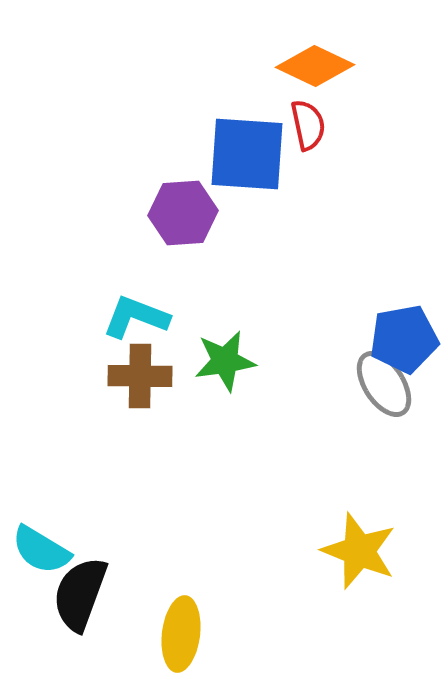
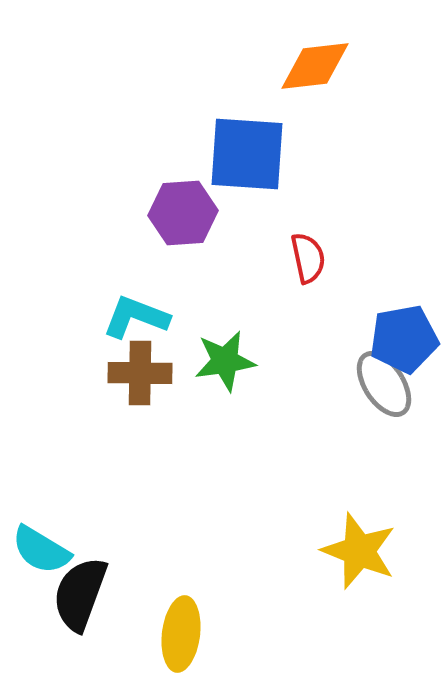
orange diamond: rotated 32 degrees counterclockwise
red semicircle: moved 133 px down
brown cross: moved 3 px up
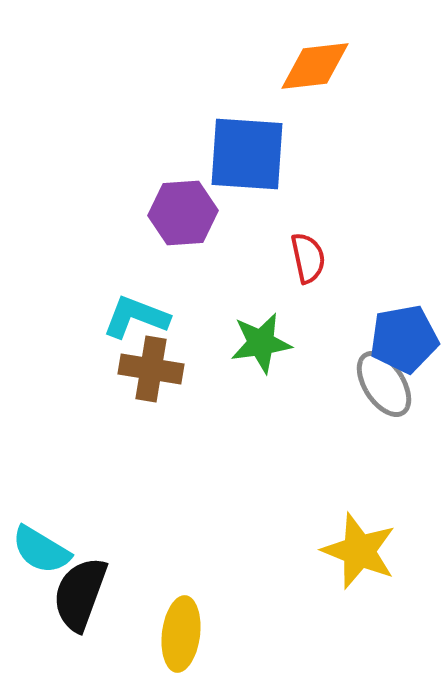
green star: moved 36 px right, 18 px up
brown cross: moved 11 px right, 4 px up; rotated 8 degrees clockwise
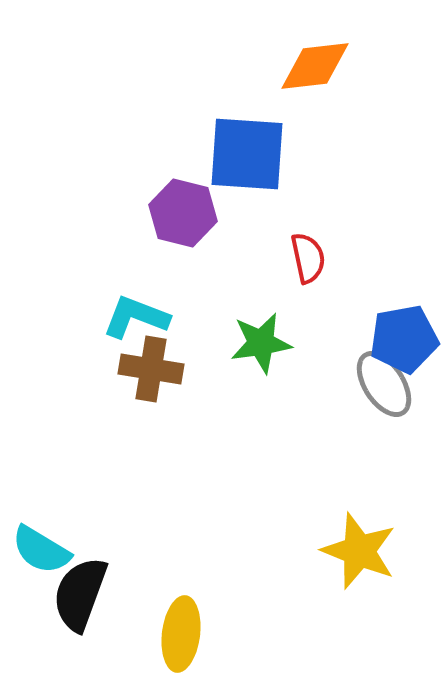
purple hexagon: rotated 18 degrees clockwise
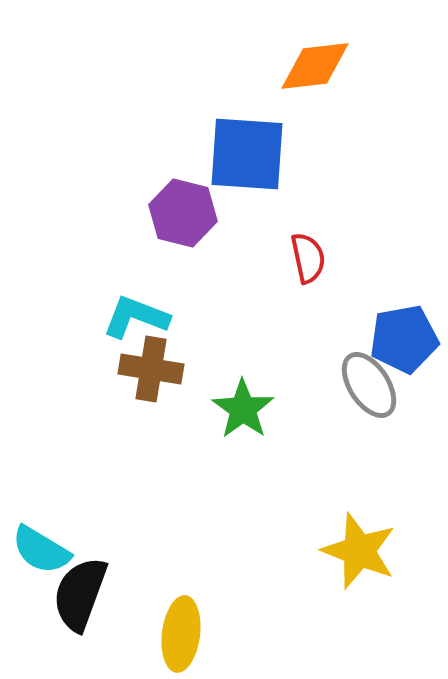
green star: moved 18 px left, 66 px down; rotated 28 degrees counterclockwise
gray ellipse: moved 15 px left, 1 px down
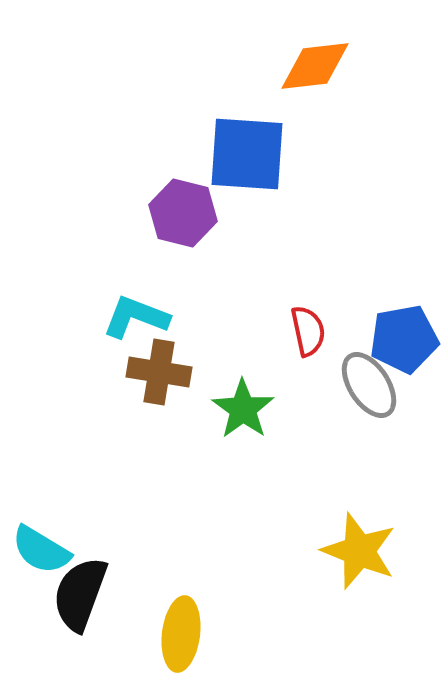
red semicircle: moved 73 px down
brown cross: moved 8 px right, 3 px down
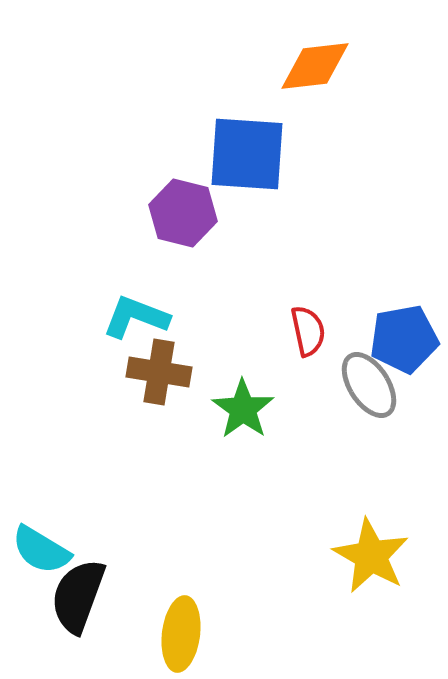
yellow star: moved 12 px right, 5 px down; rotated 8 degrees clockwise
black semicircle: moved 2 px left, 2 px down
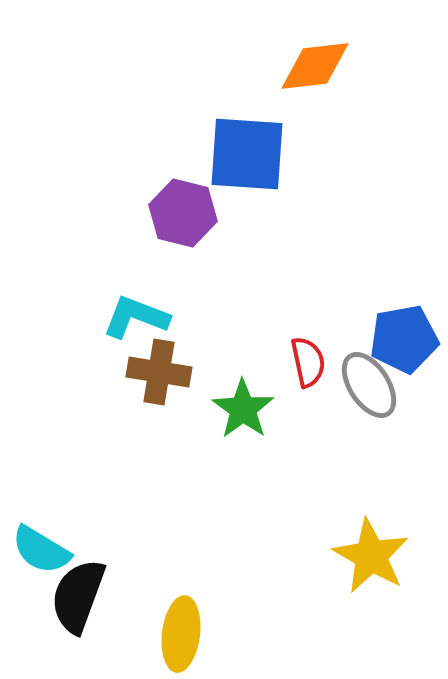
red semicircle: moved 31 px down
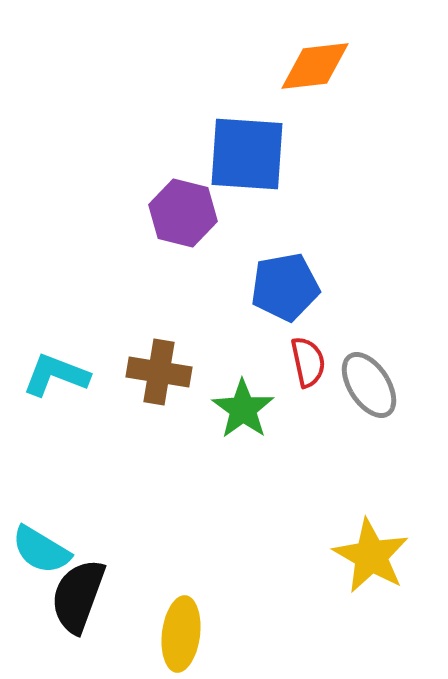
cyan L-shape: moved 80 px left, 58 px down
blue pentagon: moved 119 px left, 52 px up
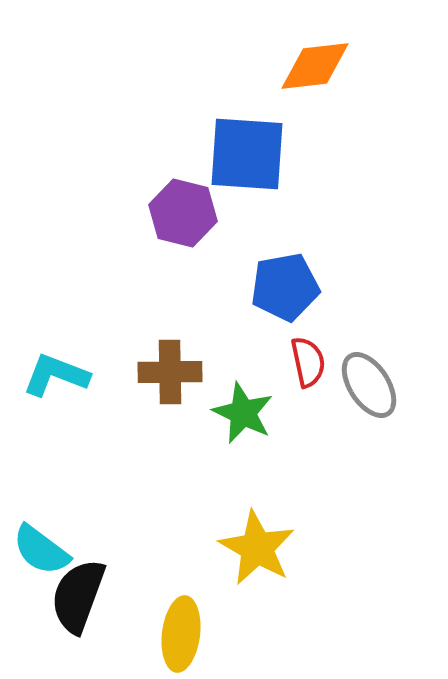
brown cross: moved 11 px right; rotated 10 degrees counterclockwise
green star: moved 4 px down; rotated 10 degrees counterclockwise
cyan semicircle: rotated 6 degrees clockwise
yellow star: moved 114 px left, 8 px up
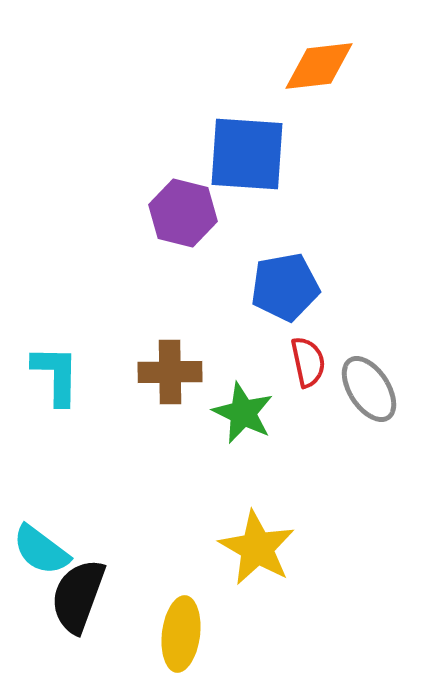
orange diamond: moved 4 px right
cyan L-shape: rotated 70 degrees clockwise
gray ellipse: moved 4 px down
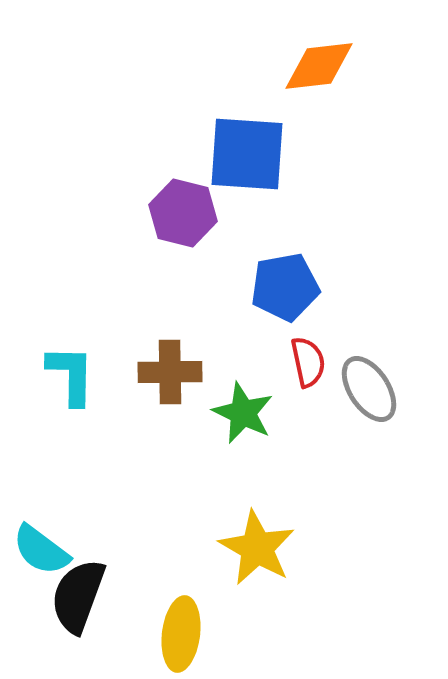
cyan L-shape: moved 15 px right
